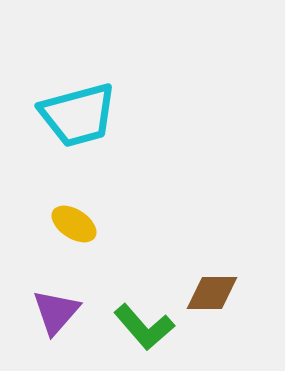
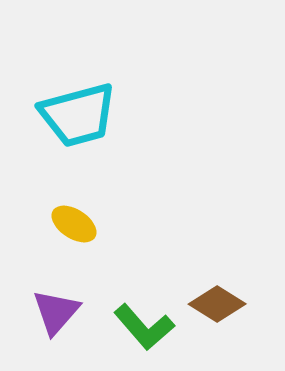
brown diamond: moved 5 px right, 11 px down; rotated 32 degrees clockwise
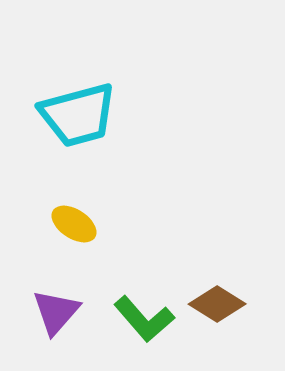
green L-shape: moved 8 px up
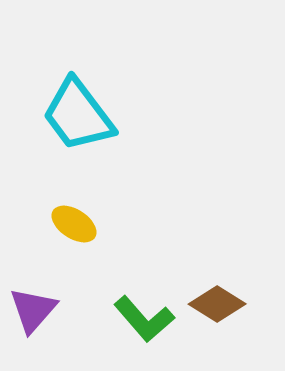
cyan trapezoid: rotated 68 degrees clockwise
purple triangle: moved 23 px left, 2 px up
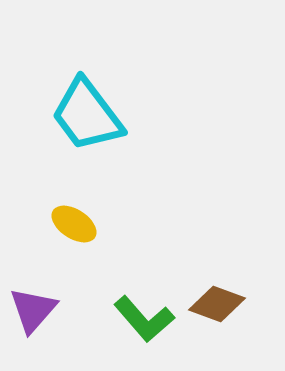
cyan trapezoid: moved 9 px right
brown diamond: rotated 12 degrees counterclockwise
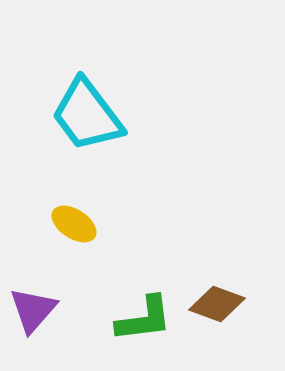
green L-shape: rotated 56 degrees counterclockwise
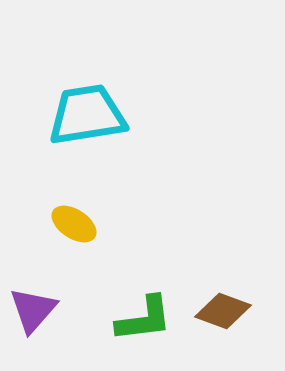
cyan trapezoid: rotated 118 degrees clockwise
brown diamond: moved 6 px right, 7 px down
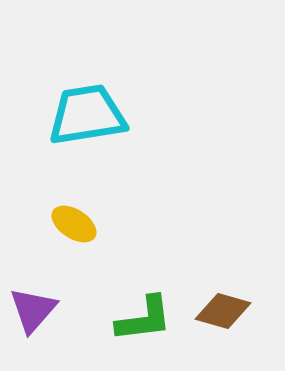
brown diamond: rotated 4 degrees counterclockwise
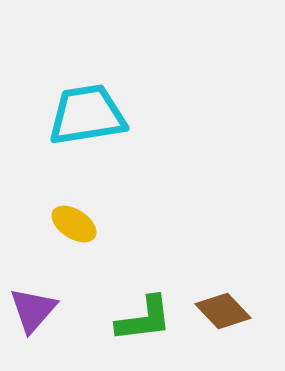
brown diamond: rotated 30 degrees clockwise
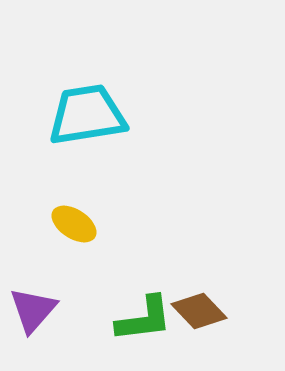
brown diamond: moved 24 px left
